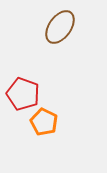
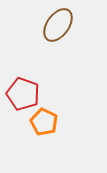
brown ellipse: moved 2 px left, 2 px up
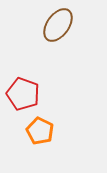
orange pentagon: moved 4 px left, 9 px down
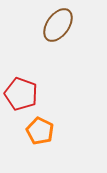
red pentagon: moved 2 px left
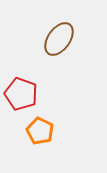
brown ellipse: moved 1 px right, 14 px down
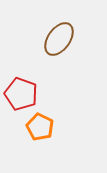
orange pentagon: moved 4 px up
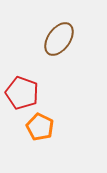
red pentagon: moved 1 px right, 1 px up
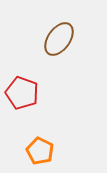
orange pentagon: moved 24 px down
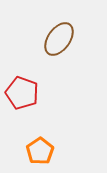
orange pentagon: rotated 12 degrees clockwise
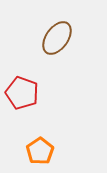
brown ellipse: moved 2 px left, 1 px up
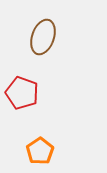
brown ellipse: moved 14 px left, 1 px up; rotated 16 degrees counterclockwise
